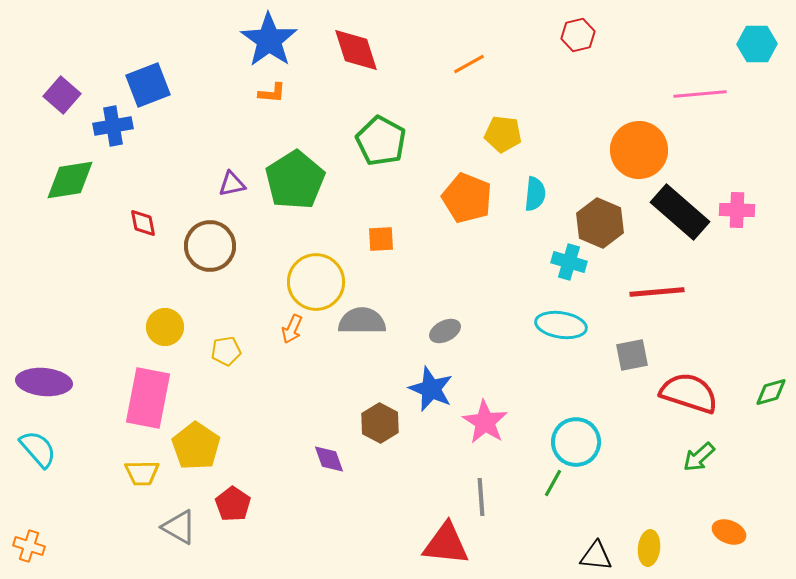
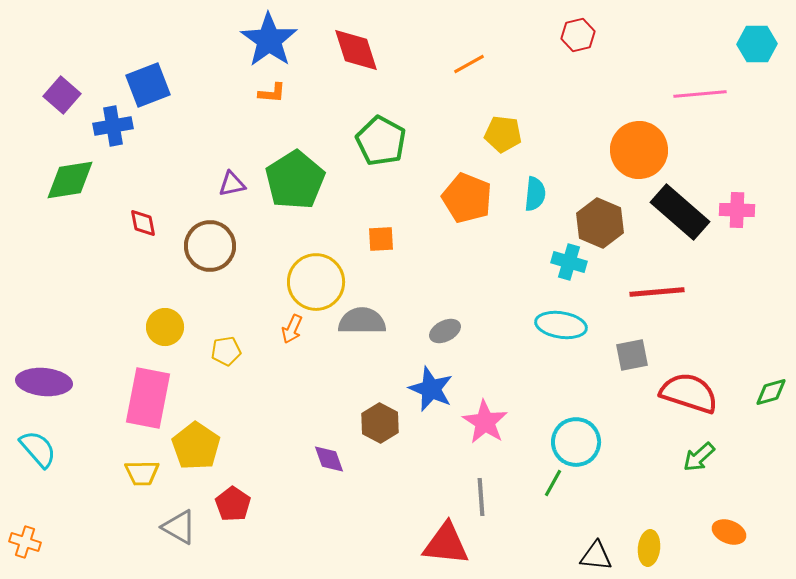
orange cross at (29, 546): moved 4 px left, 4 px up
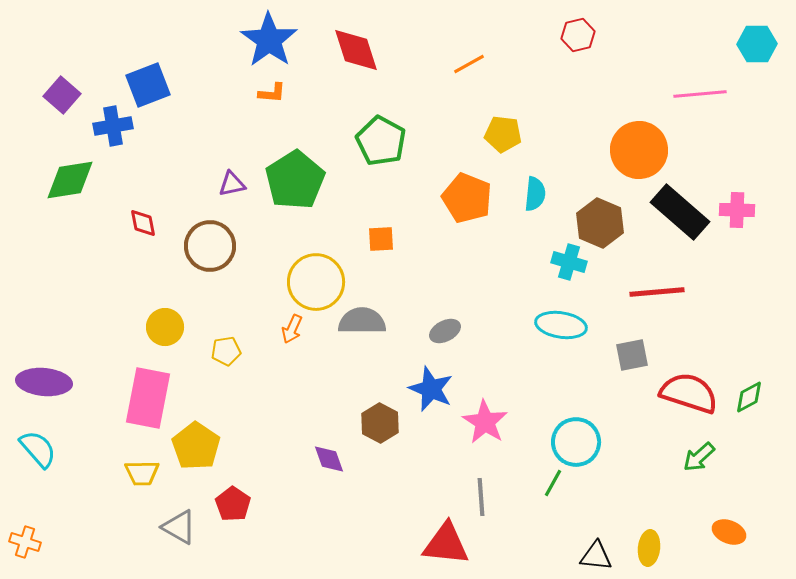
green diamond at (771, 392): moved 22 px left, 5 px down; rotated 12 degrees counterclockwise
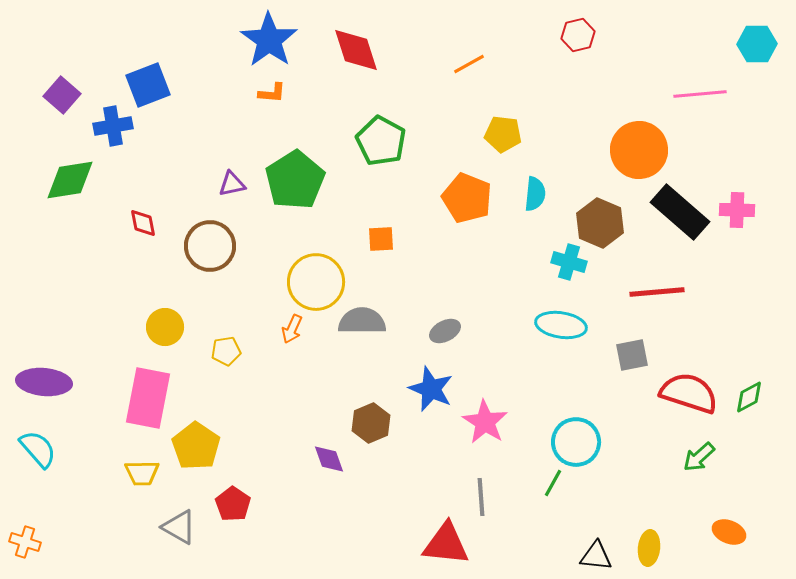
brown hexagon at (380, 423): moved 9 px left; rotated 9 degrees clockwise
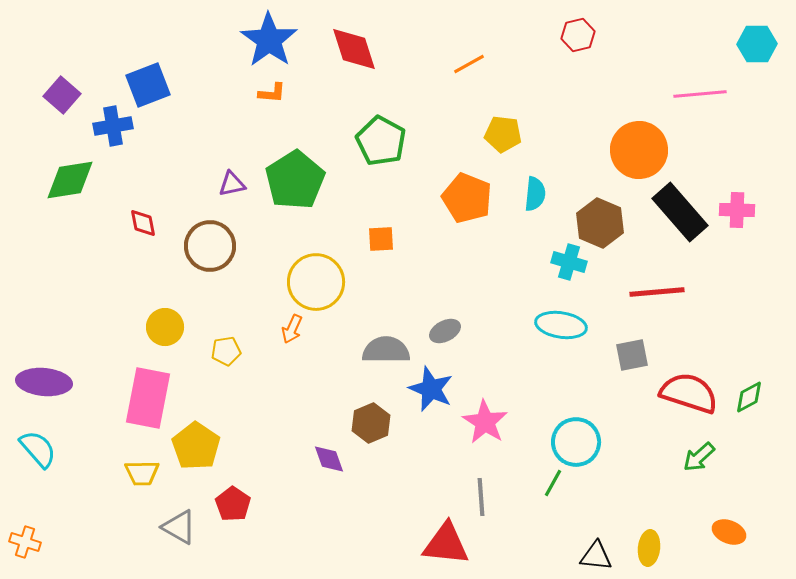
red diamond at (356, 50): moved 2 px left, 1 px up
black rectangle at (680, 212): rotated 8 degrees clockwise
gray semicircle at (362, 321): moved 24 px right, 29 px down
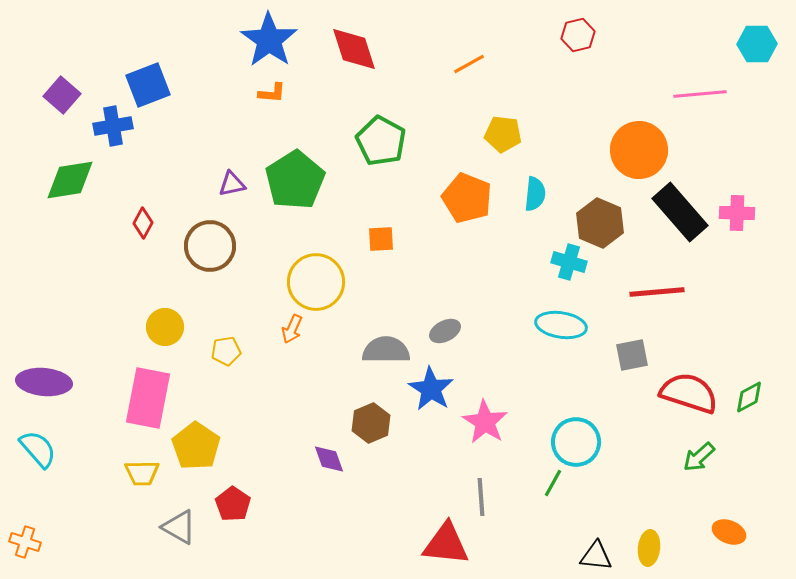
pink cross at (737, 210): moved 3 px down
red diamond at (143, 223): rotated 40 degrees clockwise
blue star at (431, 389): rotated 9 degrees clockwise
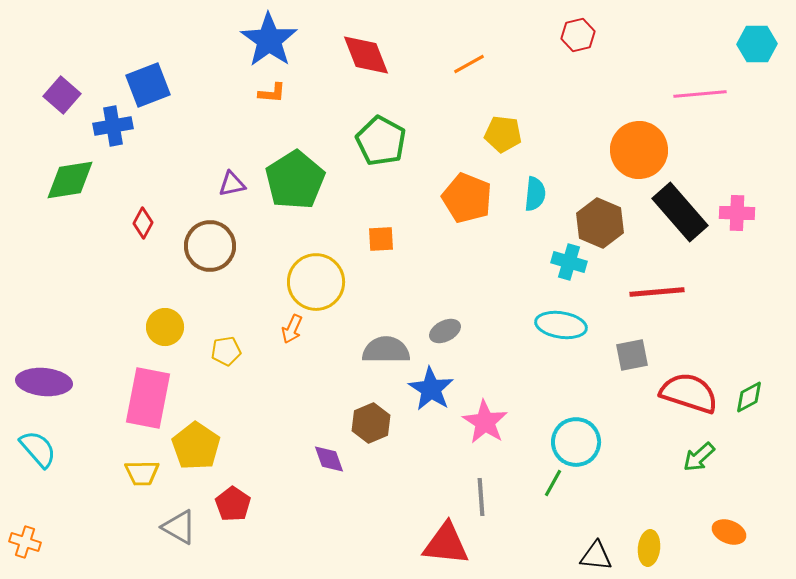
red diamond at (354, 49): moved 12 px right, 6 px down; rotated 4 degrees counterclockwise
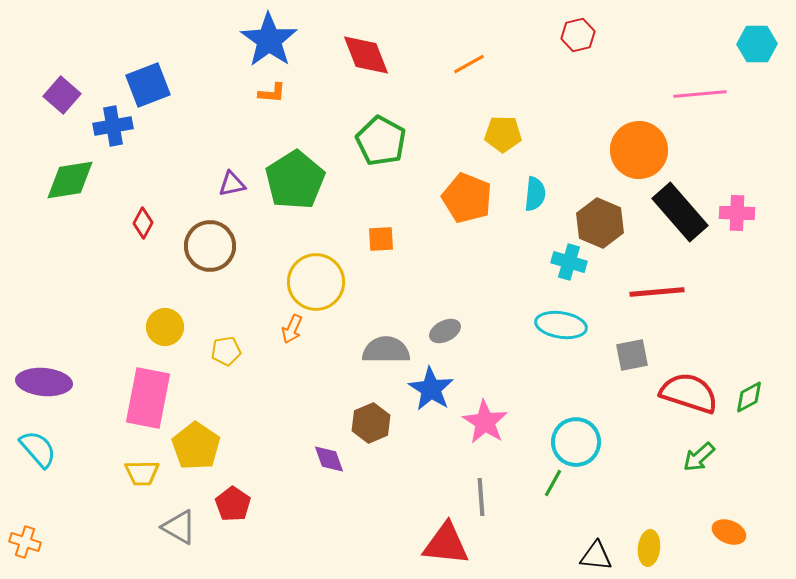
yellow pentagon at (503, 134): rotated 6 degrees counterclockwise
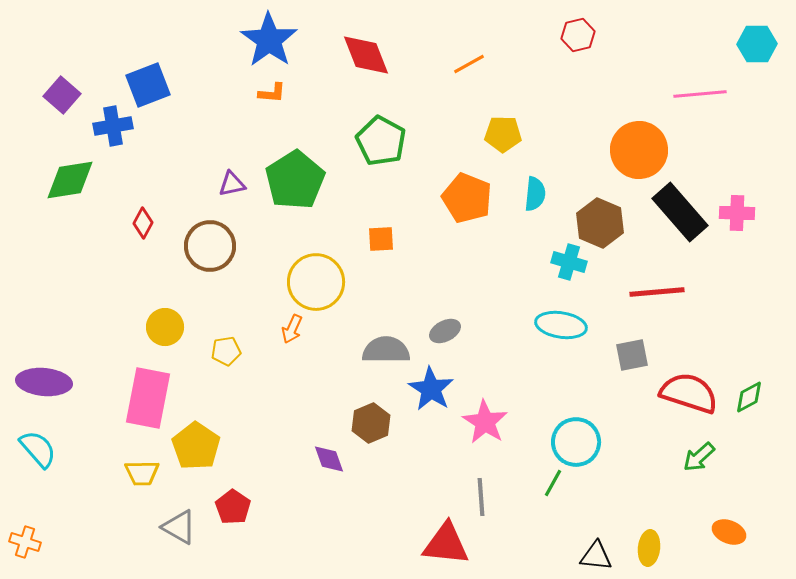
red pentagon at (233, 504): moved 3 px down
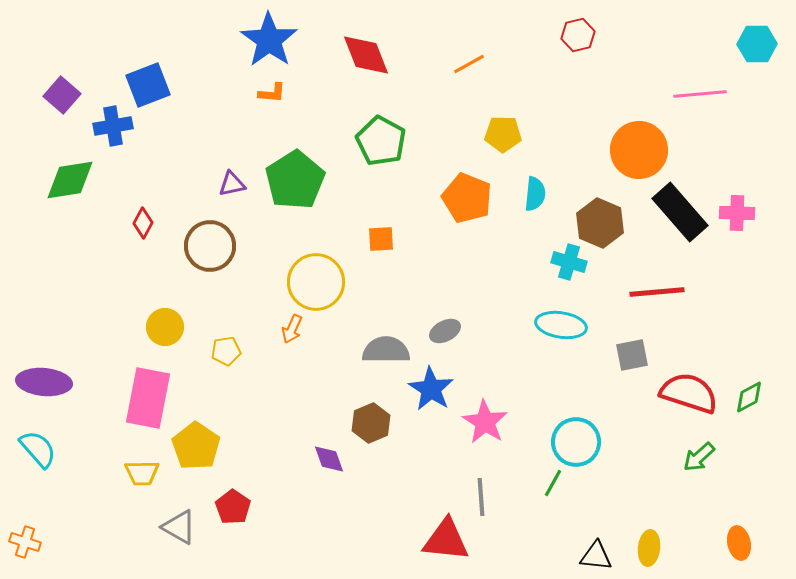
orange ellipse at (729, 532): moved 10 px right, 11 px down; rotated 56 degrees clockwise
red triangle at (446, 544): moved 4 px up
